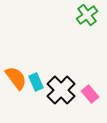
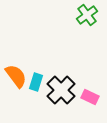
orange semicircle: moved 2 px up
cyan rectangle: rotated 42 degrees clockwise
pink rectangle: moved 3 px down; rotated 24 degrees counterclockwise
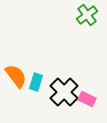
black cross: moved 3 px right, 2 px down
pink rectangle: moved 3 px left, 2 px down
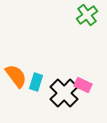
black cross: moved 1 px down
pink rectangle: moved 4 px left, 14 px up
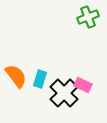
green cross: moved 1 px right, 2 px down; rotated 15 degrees clockwise
cyan rectangle: moved 4 px right, 3 px up
